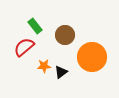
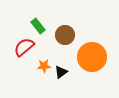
green rectangle: moved 3 px right
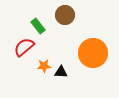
brown circle: moved 20 px up
orange circle: moved 1 px right, 4 px up
black triangle: rotated 40 degrees clockwise
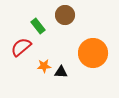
red semicircle: moved 3 px left
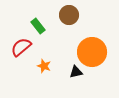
brown circle: moved 4 px right
orange circle: moved 1 px left, 1 px up
orange star: rotated 24 degrees clockwise
black triangle: moved 15 px right; rotated 16 degrees counterclockwise
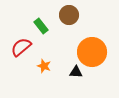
green rectangle: moved 3 px right
black triangle: rotated 16 degrees clockwise
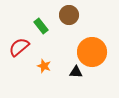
red semicircle: moved 2 px left
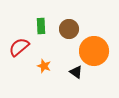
brown circle: moved 14 px down
green rectangle: rotated 35 degrees clockwise
orange circle: moved 2 px right, 1 px up
black triangle: rotated 32 degrees clockwise
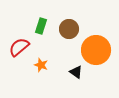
green rectangle: rotated 21 degrees clockwise
orange circle: moved 2 px right, 1 px up
orange star: moved 3 px left, 1 px up
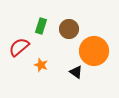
orange circle: moved 2 px left, 1 px down
